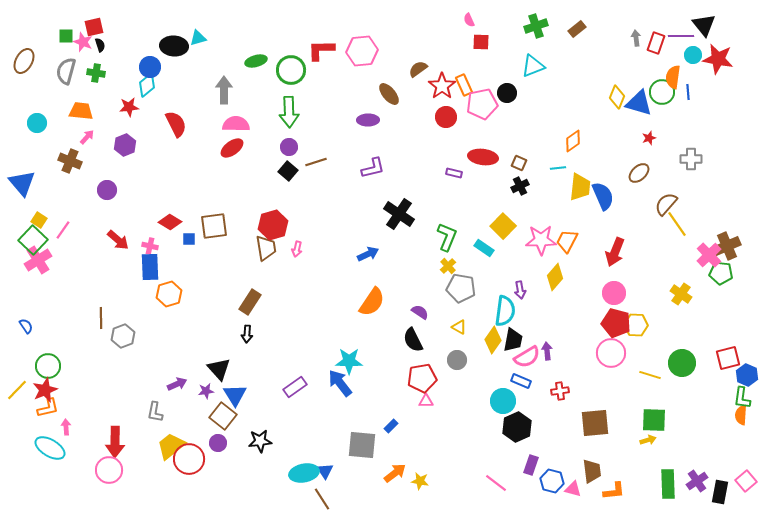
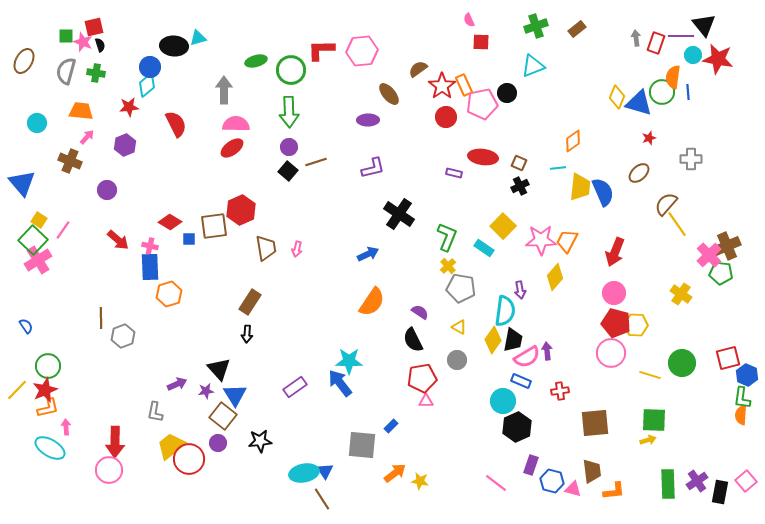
blue semicircle at (603, 196): moved 4 px up
red hexagon at (273, 225): moved 32 px left, 15 px up; rotated 8 degrees counterclockwise
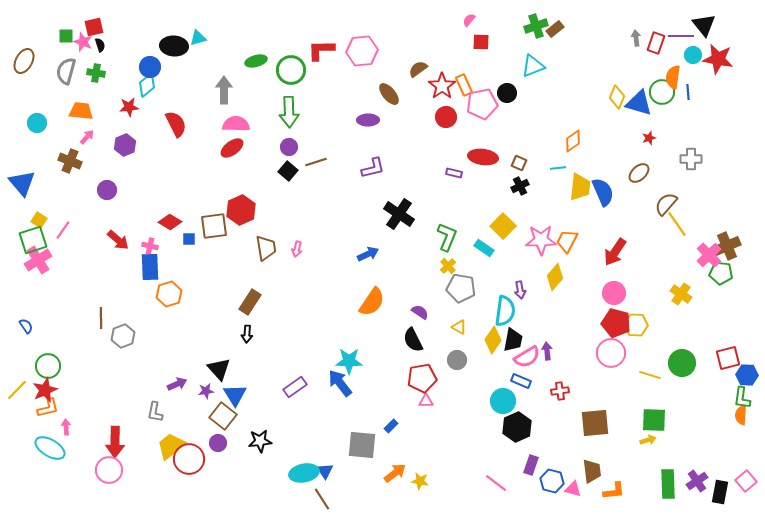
pink semicircle at (469, 20): rotated 64 degrees clockwise
brown rectangle at (577, 29): moved 22 px left
green square at (33, 240): rotated 28 degrees clockwise
red arrow at (615, 252): rotated 12 degrees clockwise
blue hexagon at (747, 375): rotated 20 degrees counterclockwise
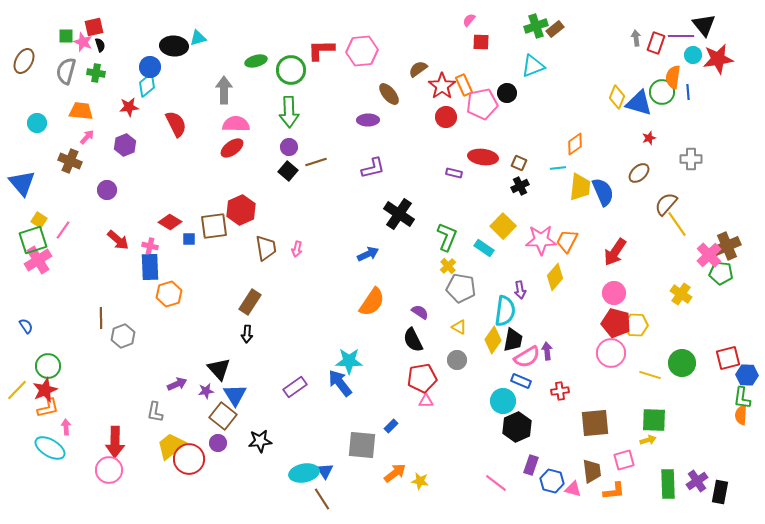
red star at (718, 59): rotated 20 degrees counterclockwise
orange diamond at (573, 141): moved 2 px right, 3 px down
pink square at (746, 481): moved 122 px left, 21 px up; rotated 25 degrees clockwise
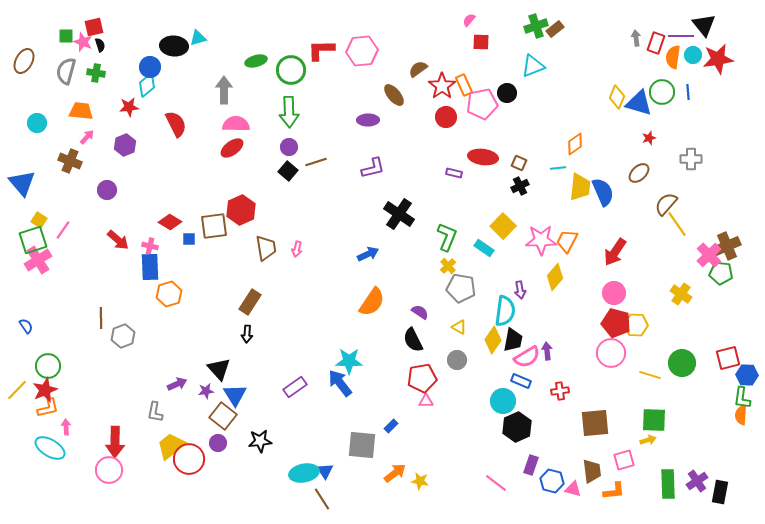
orange semicircle at (673, 77): moved 20 px up
brown ellipse at (389, 94): moved 5 px right, 1 px down
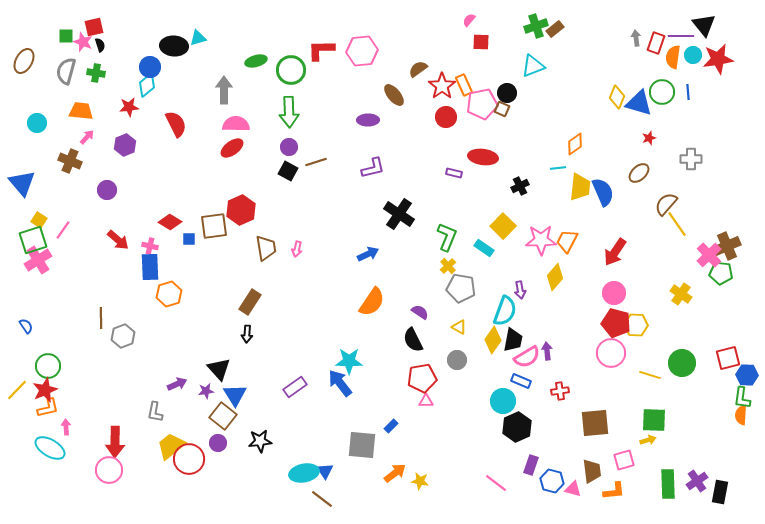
brown square at (519, 163): moved 17 px left, 54 px up
black square at (288, 171): rotated 12 degrees counterclockwise
cyan semicircle at (505, 311): rotated 12 degrees clockwise
brown line at (322, 499): rotated 20 degrees counterclockwise
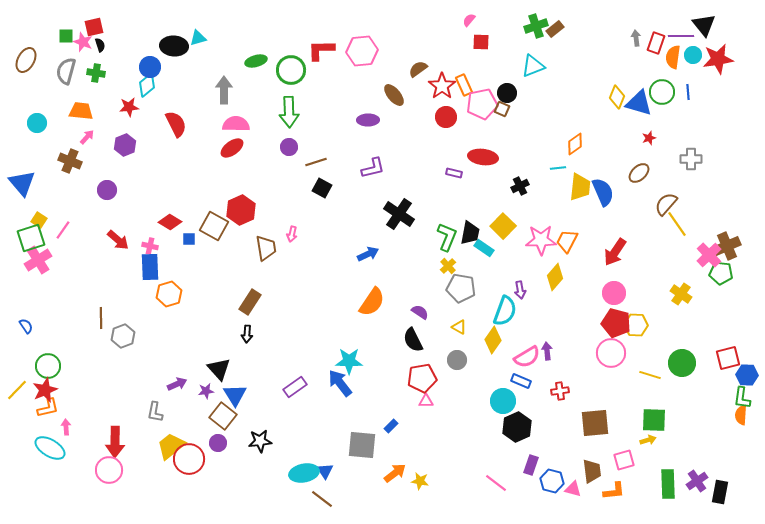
brown ellipse at (24, 61): moved 2 px right, 1 px up
black square at (288, 171): moved 34 px right, 17 px down
brown square at (214, 226): rotated 36 degrees clockwise
green square at (33, 240): moved 2 px left, 2 px up
pink arrow at (297, 249): moved 5 px left, 15 px up
black trapezoid at (513, 340): moved 43 px left, 107 px up
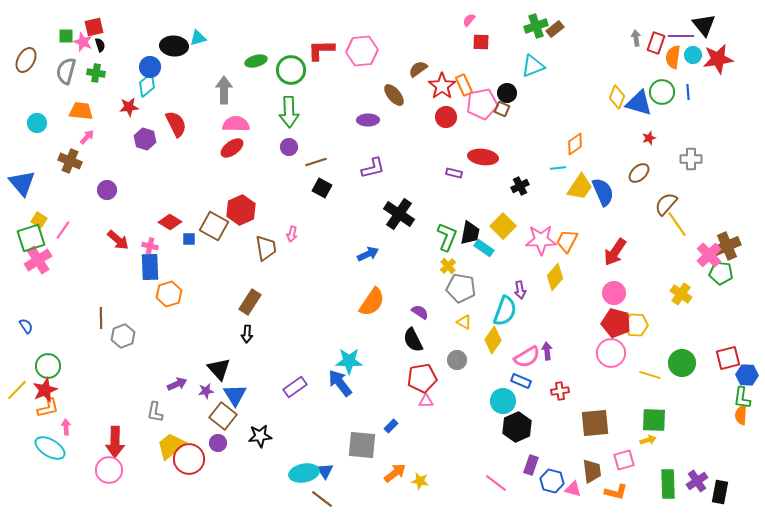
purple hexagon at (125, 145): moved 20 px right, 6 px up; rotated 20 degrees counterclockwise
yellow trapezoid at (580, 187): rotated 28 degrees clockwise
yellow triangle at (459, 327): moved 5 px right, 5 px up
black star at (260, 441): moved 5 px up
orange L-shape at (614, 491): moved 2 px right, 1 px down; rotated 20 degrees clockwise
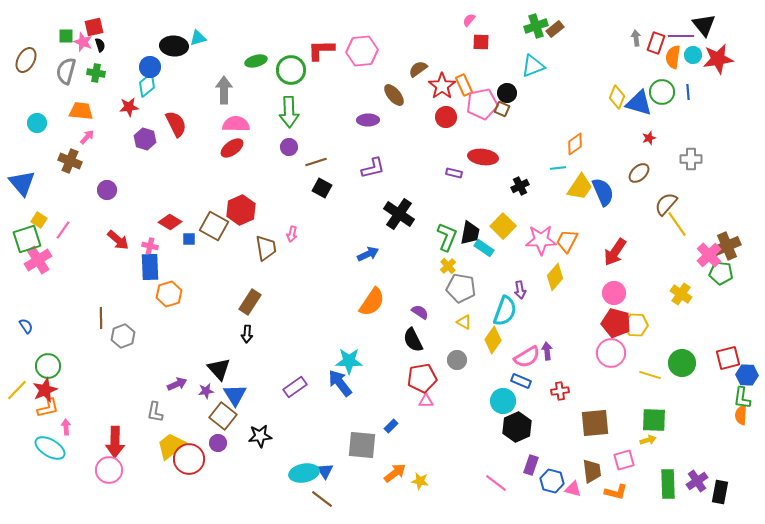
green square at (31, 238): moved 4 px left, 1 px down
